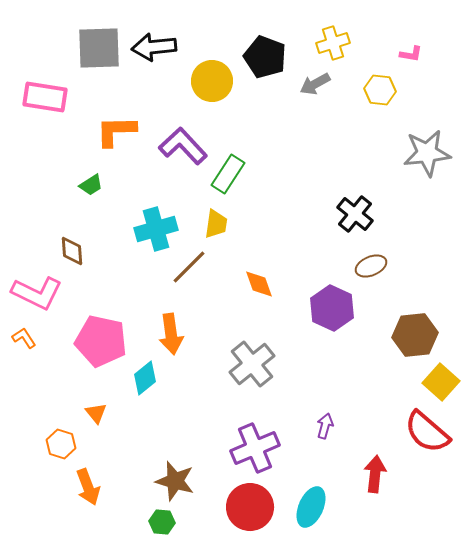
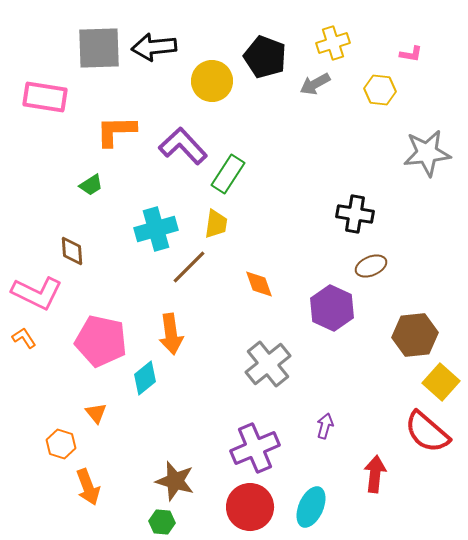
black cross at (355, 214): rotated 30 degrees counterclockwise
gray cross at (252, 364): moved 16 px right
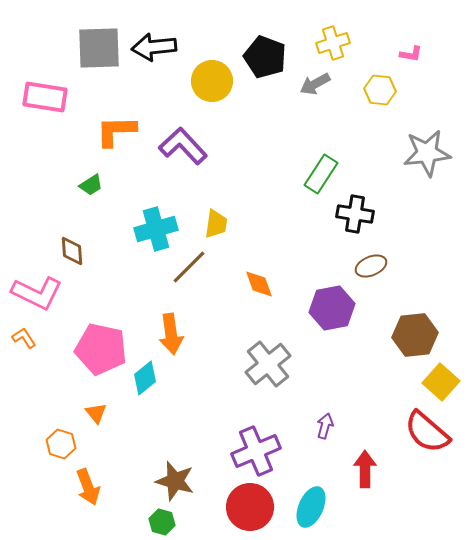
green rectangle at (228, 174): moved 93 px right
purple hexagon at (332, 308): rotated 24 degrees clockwise
pink pentagon at (101, 341): moved 8 px down
purple cross at (255, 448): moved 1 px right, 3 px down
red arrow at (375, 474): moved 10 px left, 5 px up; rotated 6 degrees counterclockwise
green hexagon at (162, 522): rotated 10 degrees clockwise
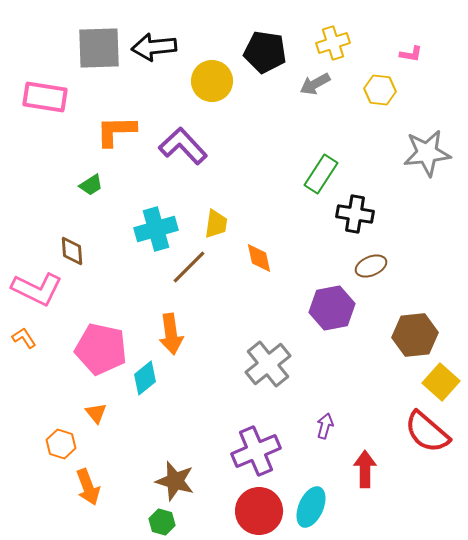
black pentagon at (265, 57): moved 5 px up; rotated 12 degrees counterclockwise
orange diamond at (259, 284): moved 26 px up; rotated 8 degrees clockwise
pink L-shape at (37, 293): moved 4 px up
red circle at (250, 507): moved 9 px right, 4 px down
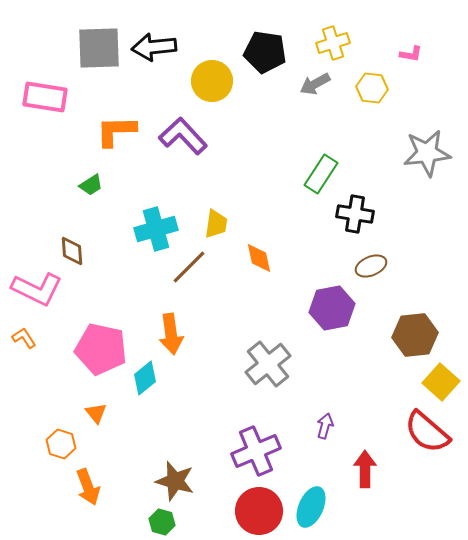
yellow hexagon at (380, 90): moved 8 px left, 2 px up
purple L-shape at (183, 146): moved 10 px up
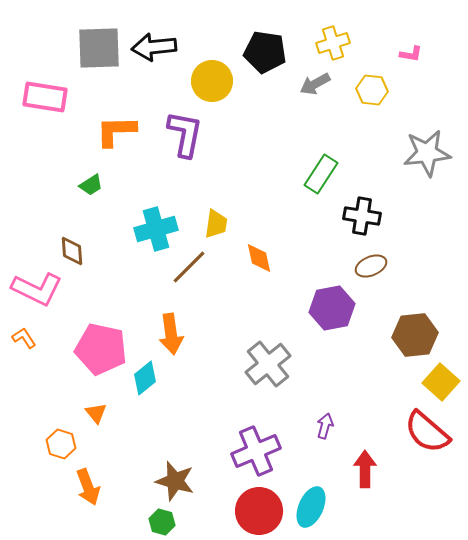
yellow hexagon at (372, 88): moved 2 px down
purple L-shape at (183, 136): moved 2 px right, 2 px up; rotated 54 degrees clockwise
black cross at (355, 214): moved 7 px right, 2 px down
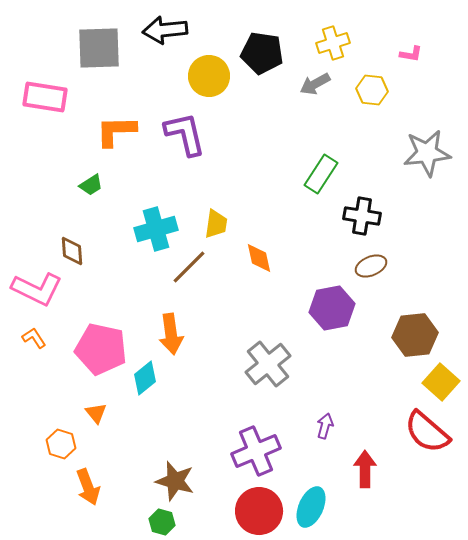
black arrow at (154, 47): moved 11 px right, 17 px up
black pentagon at (265, 52): moved 3 px left, 1 px down
yellow circle at (212, 81): moved 3 px left, 5 px up
purple L-shape at (185, 134): rotated 24 degrees counterclockwise
orange L-shape at (24, 338): moved 10 px right
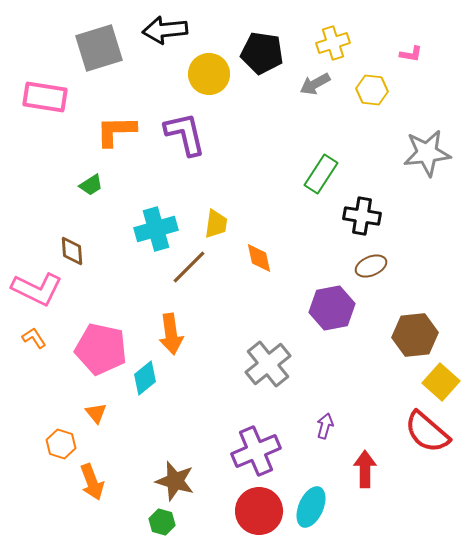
gray square at (99, 48): rotated 15 degrees counterclockwise
yellow circle at (209, 76): moved 2 px up
orange arrow at (88, 487): moved 4 px right, 5 px up
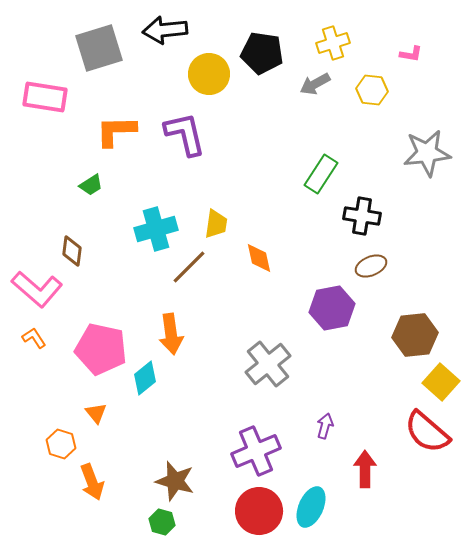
brown diamond at (72, 251): rotated 12 degrees clockwise
pink L-shape at (37, 289): rotated 15 degrees clockwise
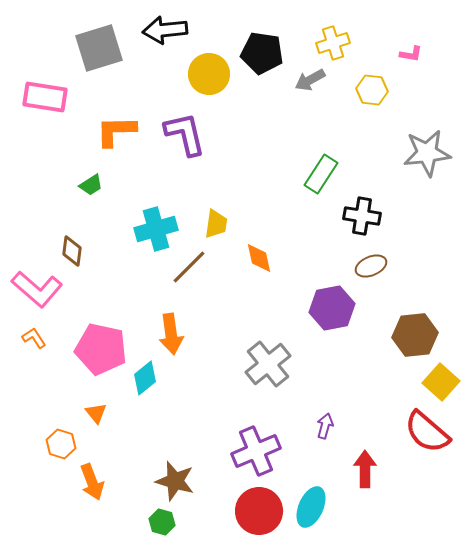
gray arrow at (315, 84): moved 5 px left, 4 px up
